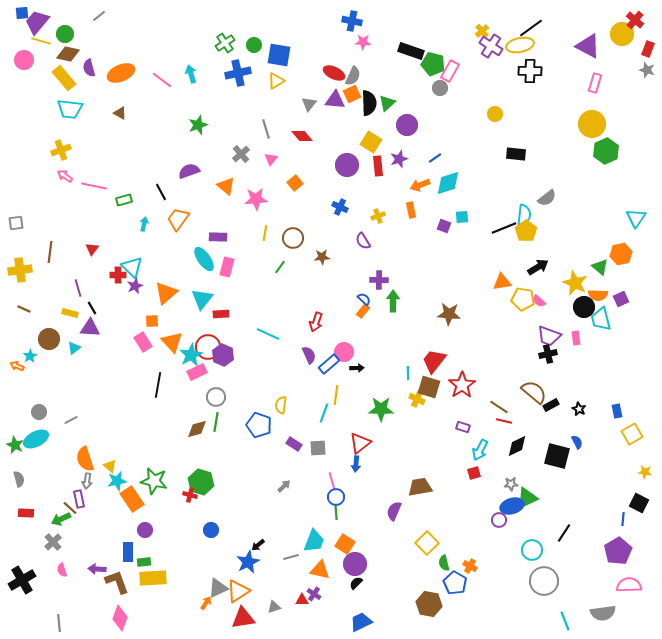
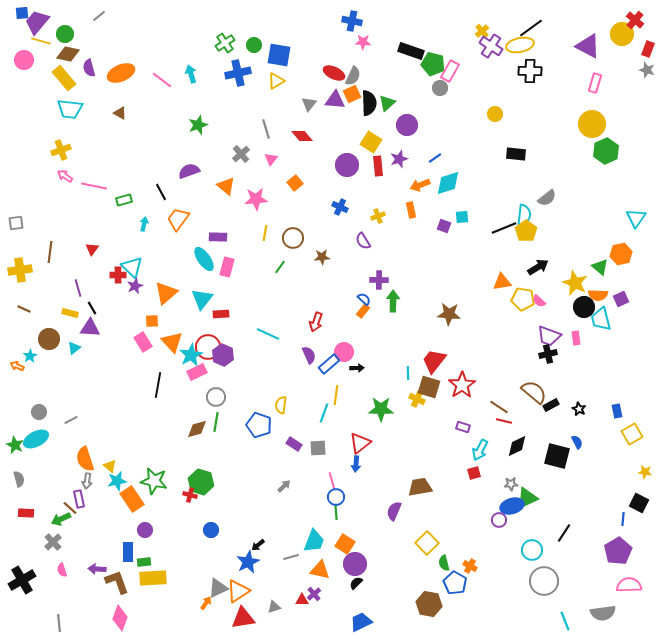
purple cross at (314, 594): rotated 16 degrees clockwise
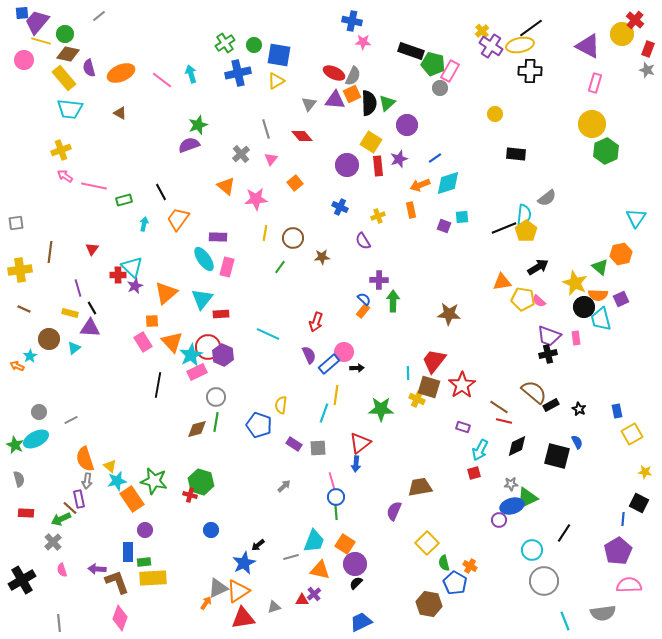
purple semicircle at (189, 171): moved 26 px up
blue star at (248, 562): moved 4 px left, 1 px down
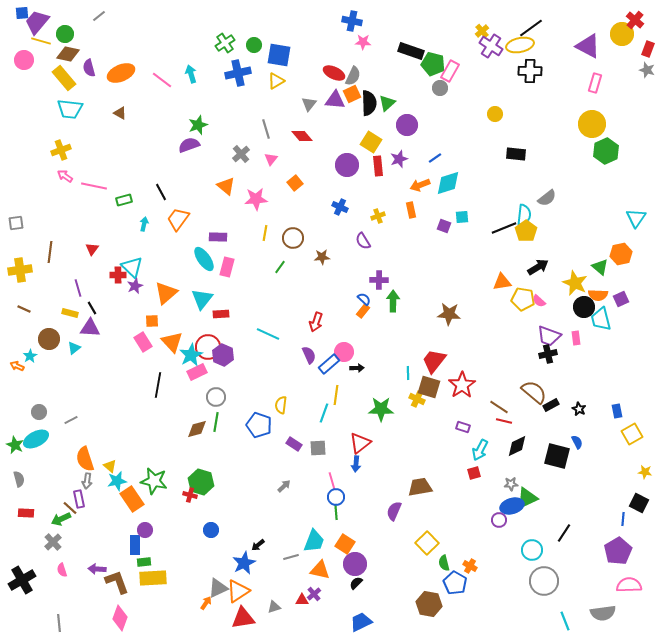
blue rectangle at (128, 552): moved 7 px right, 7 px up
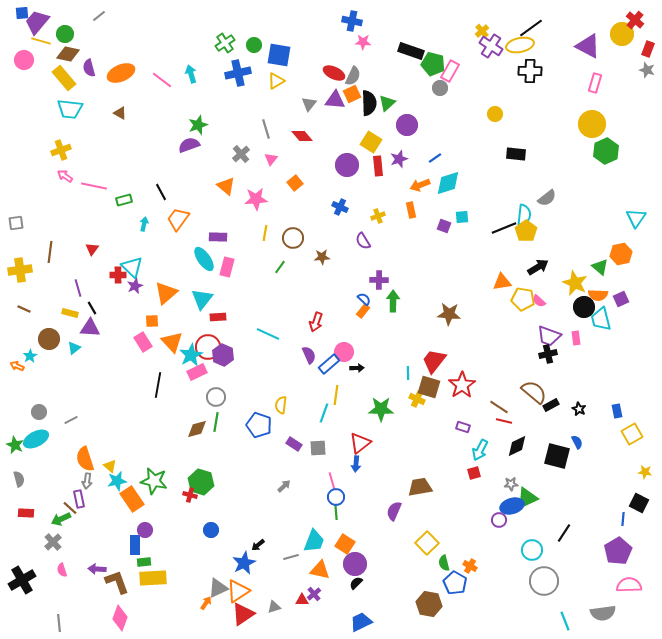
red rectangle at (221, 314): moved 3 px left, 3 px down
red triangle at (243, 618): moved 4 px up; rotated 25 degrees counterclockwise
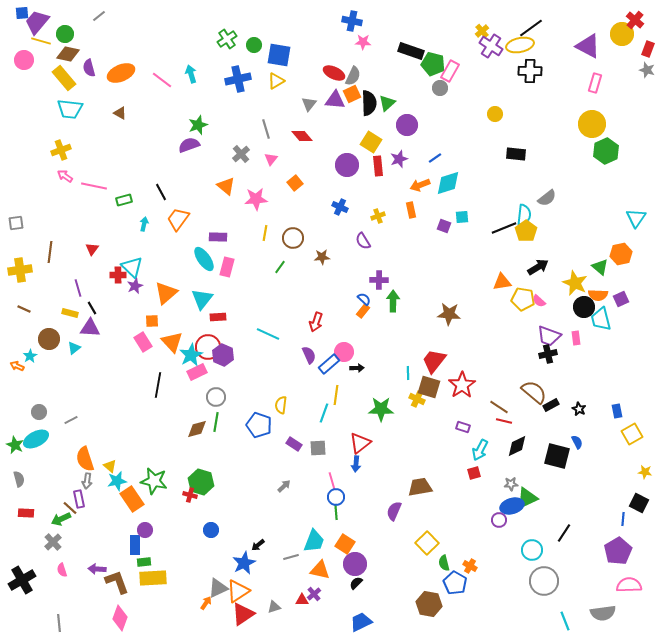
green cross at (225, 43): moved 2 px right, 4 px up
blue cross at (238, 73): moved 6 px down
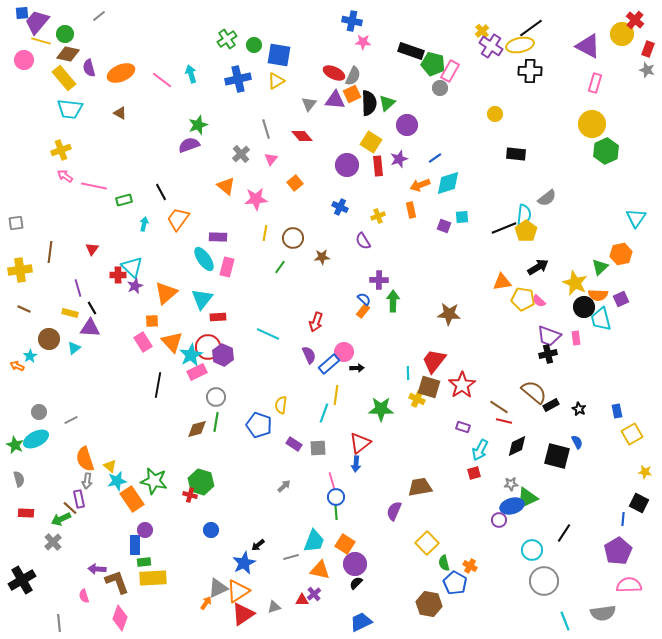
green triangle at (600, 267): rotated 36 degrees clockwise
pink semicircle at (62, 570): moved 22 px right, 26 px down
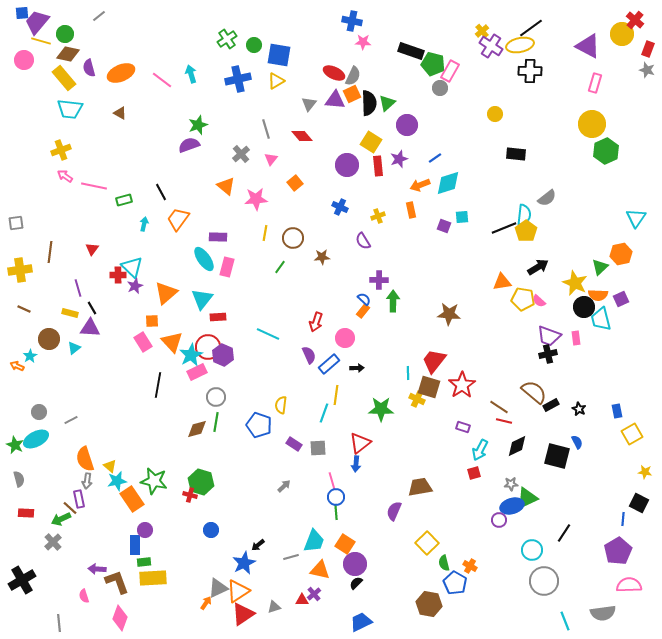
pink circle at (344, 352): moved 1 px right, 14 px up
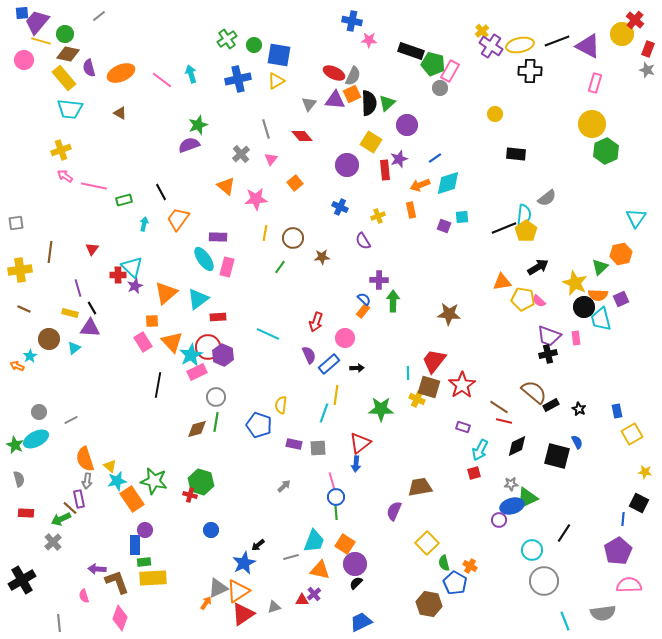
black line at (531, 28): moved 26 px right, 13 px down; rotated 15 degrees clockwise
pink star at (363, 42): moved 6 px right, 2 px up
red rectangle at (378, 166): moved 7 px right, 4 px down
cyan triangle at (202, 299): moved 4 px left; rotated 15 degrees clockwise
purple rectangle at (294, 444): rotated 21 degrees counterclockwise
